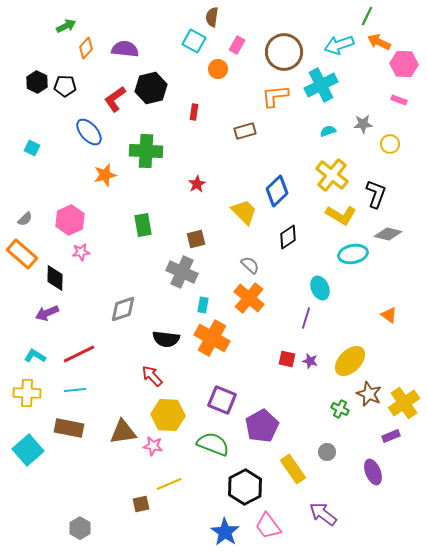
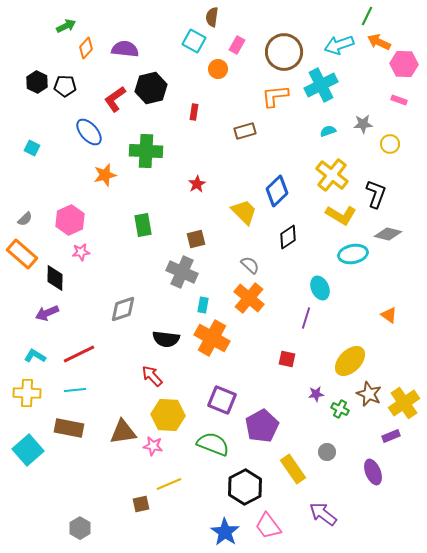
purple star at (310, 361): moved 6 px right, 33 px down; rotated 21 degrees counterclockwise
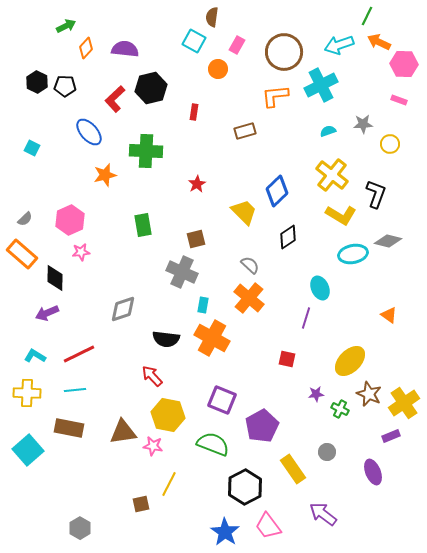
red L-shape at (115, 99): rotated 8 degrees counterclockwise
gray diamond at (388, 234): moved 7 px down
yellow hexagon at (168, 415): rotated 8 degrees clockwise
yellow line at (169, 484): rotated 40 degrees counterclockwise
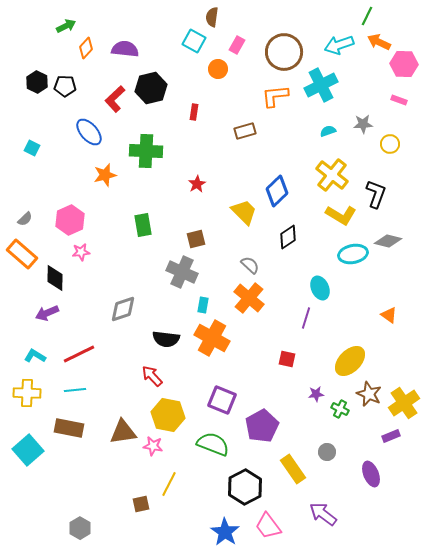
purple ellipse at (373, 472): moved 2 px left, 2 px down
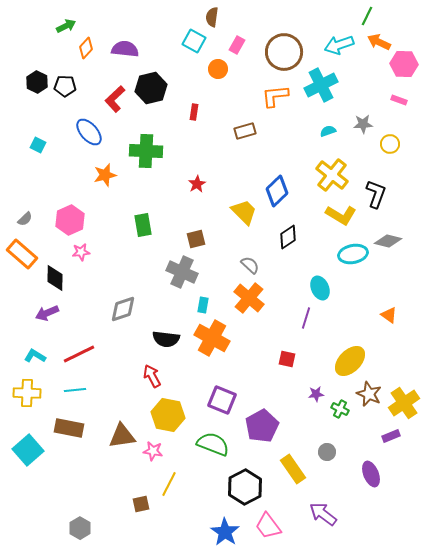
cyan square at (32, 148): moved 6 px right, 3 px up
red arrow at (152, 376): rotated 15 degrees clockwise
brown triangle at (123, 432): moved 1 px left, 4 px down
pink star at (153, 446): moved 5 px down
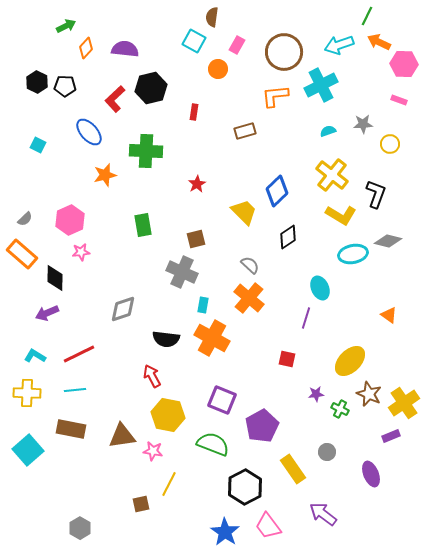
brown rectangle at (69, 428): moved 2 px right, 1 px down
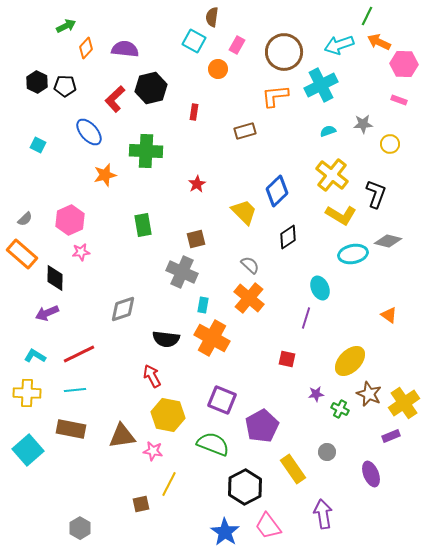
purple arrow at (323, 514): rotated 44 degrees clockwise
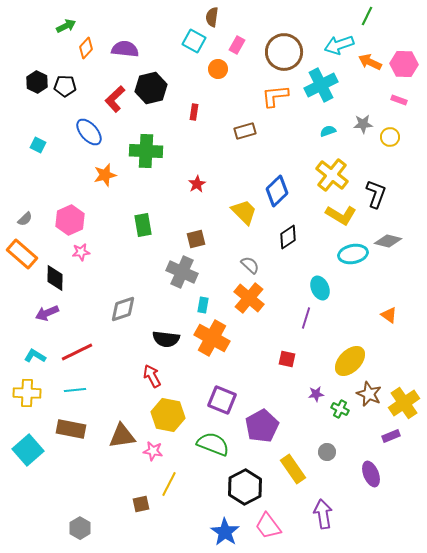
orange arrow at (379, 42): moved 9 px left, 20 px down
yellow circle at (390, 144): moved 7 px up
red line at (79, 354): moved 2 px left, 2 px up
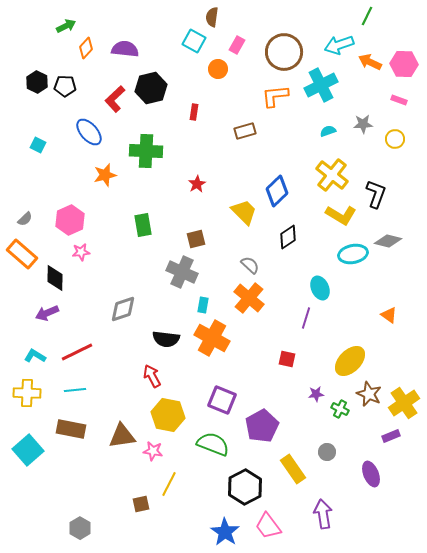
yellow circle at (390, 137): moved 5 px right, 2 px down
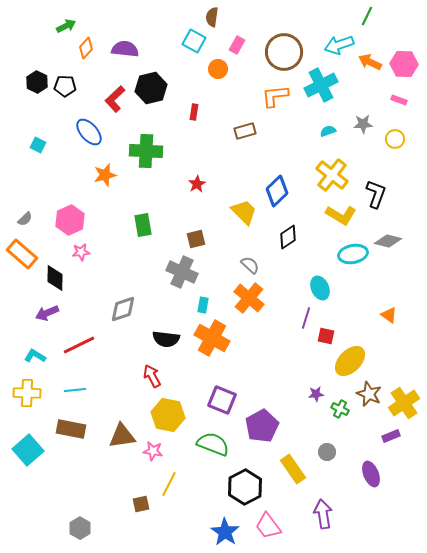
red line at (77, 352): moved 2 px right, 7 px up
red square at (287, 359): moved 39 px right, 23 px up
